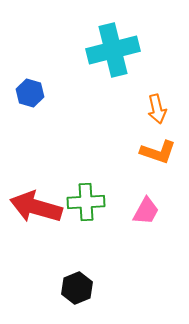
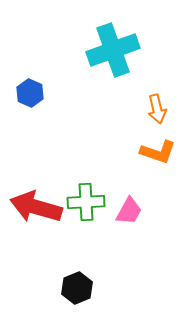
cyan cross: rotated 6 degrees counterclockwise
blue hexagon: rotated 8 degrees clockwise
pink trapezoid: moved 17 px left
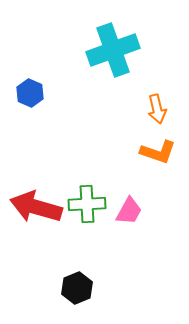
green cross: moved 1 px right, 2 px down
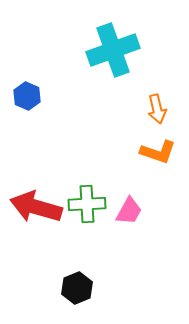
blue hexagon: moved 3 px left, 3 px down
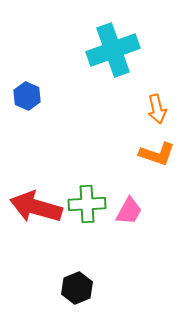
orange L-shape: moved 1 px left, 2 px down
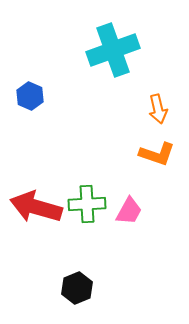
blue hexagon: moved 3 px right
orange arrow: moved 1 px right
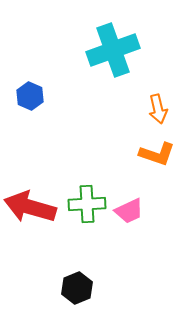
red arrow: moved 6 px left
pink trapezoid: rotated 36 degrees clockwise
